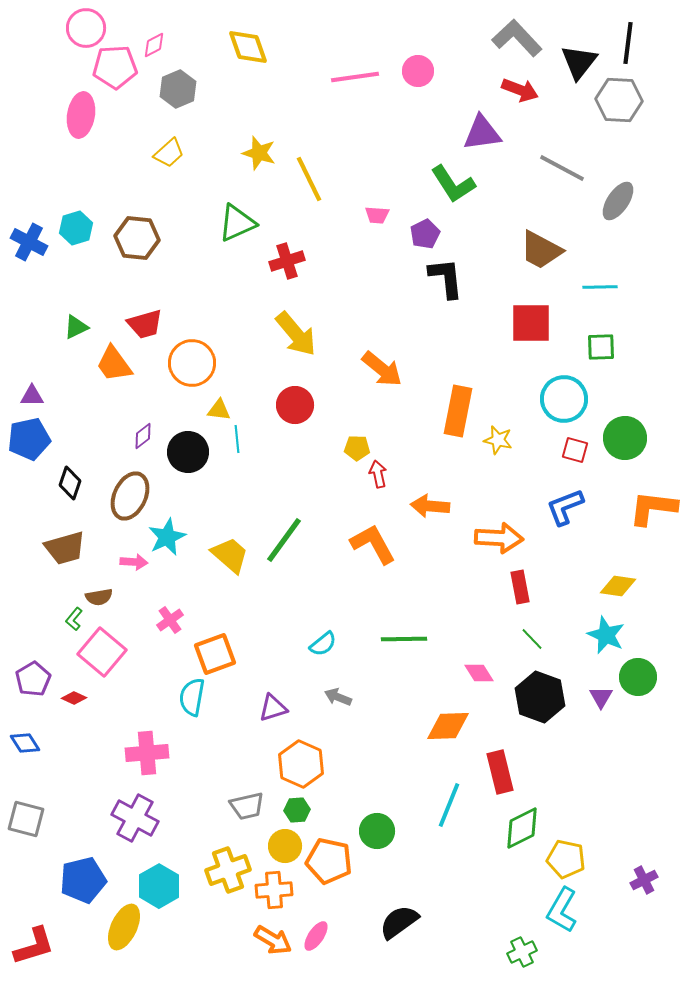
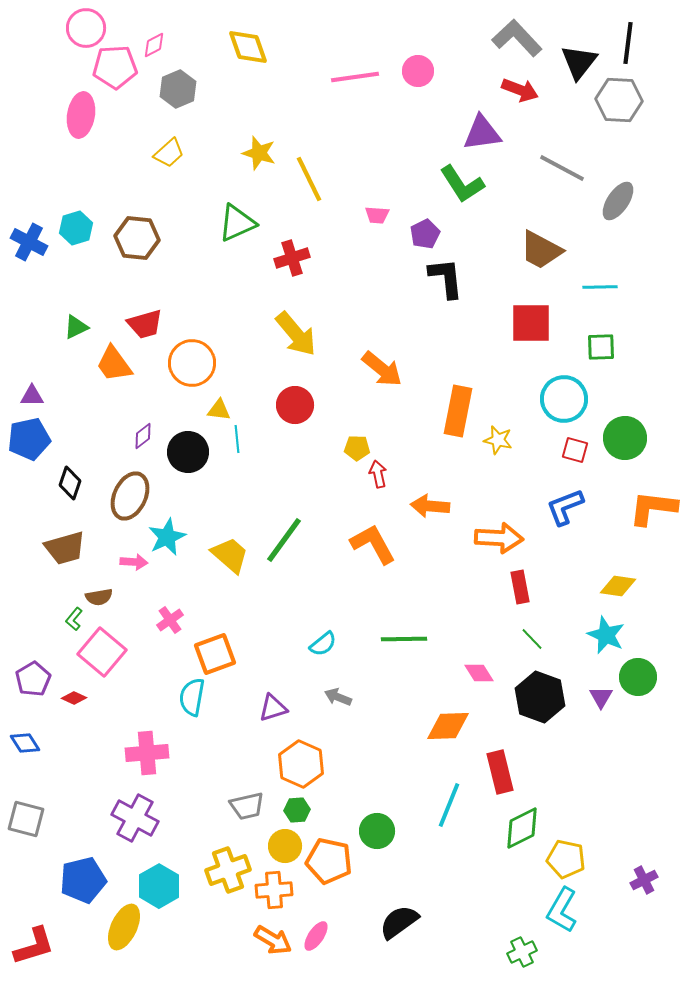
green L-shape at (453, 184): moved 9 px right
red cross at (287, 261): moved 5 px right, 3 px up
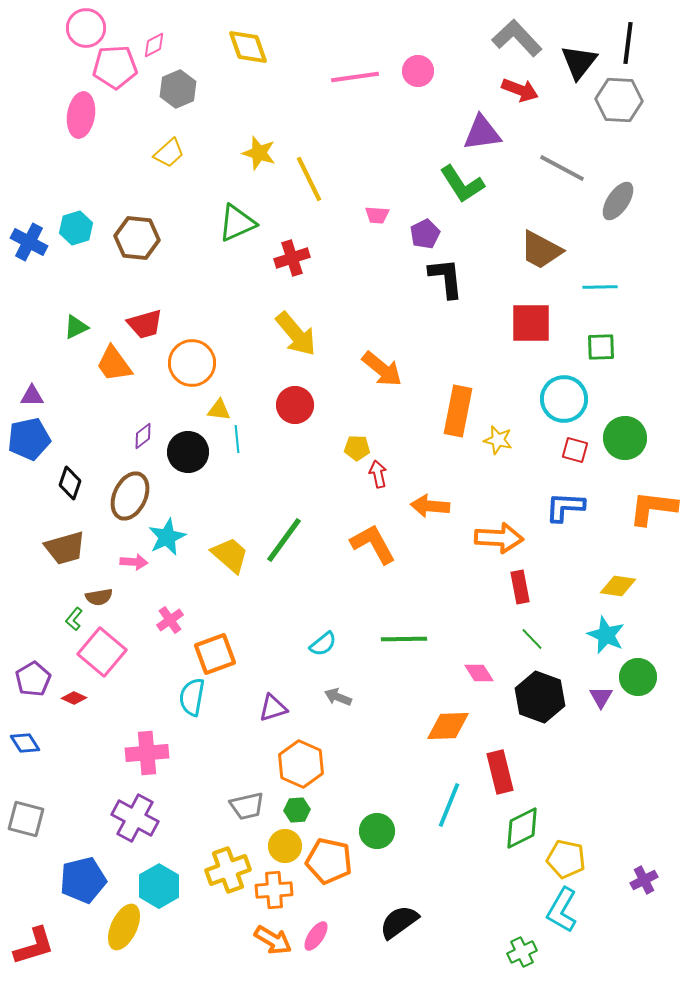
blue L-shape at (565, 507): rotated 24 degrees clockwise
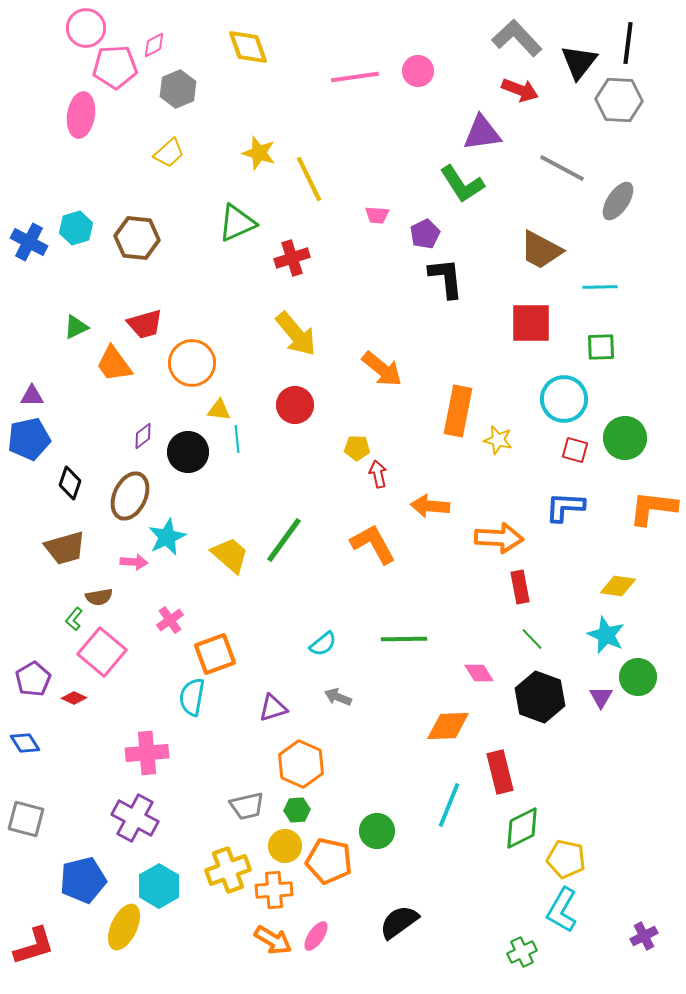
purple cross at (644, 880): moved 56 px down
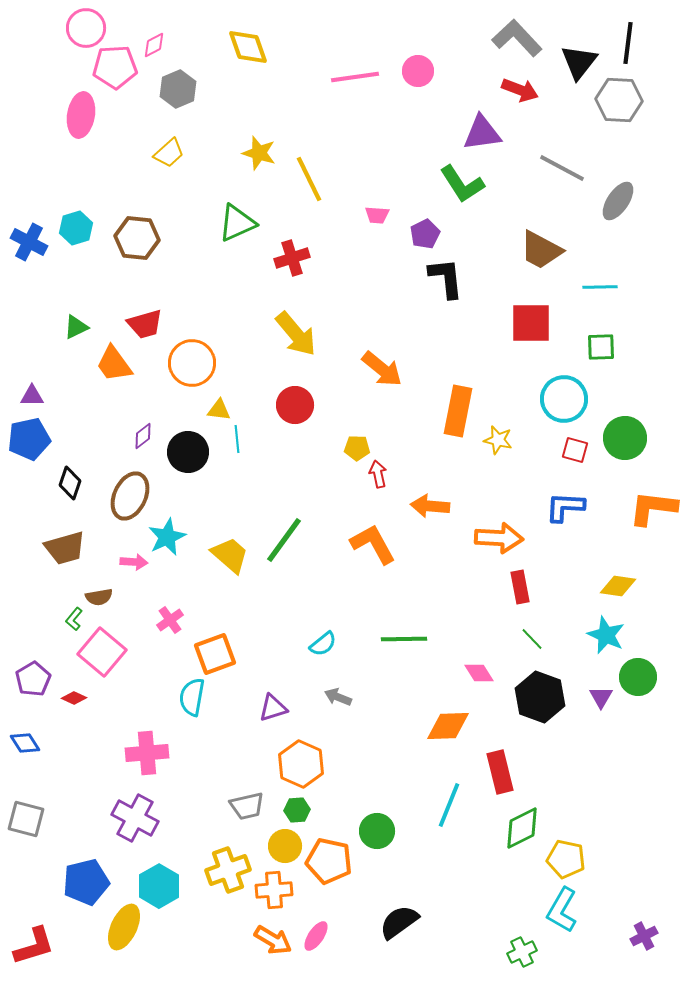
blue pentagon at (83, 880): moved 3 px right, 2 px down
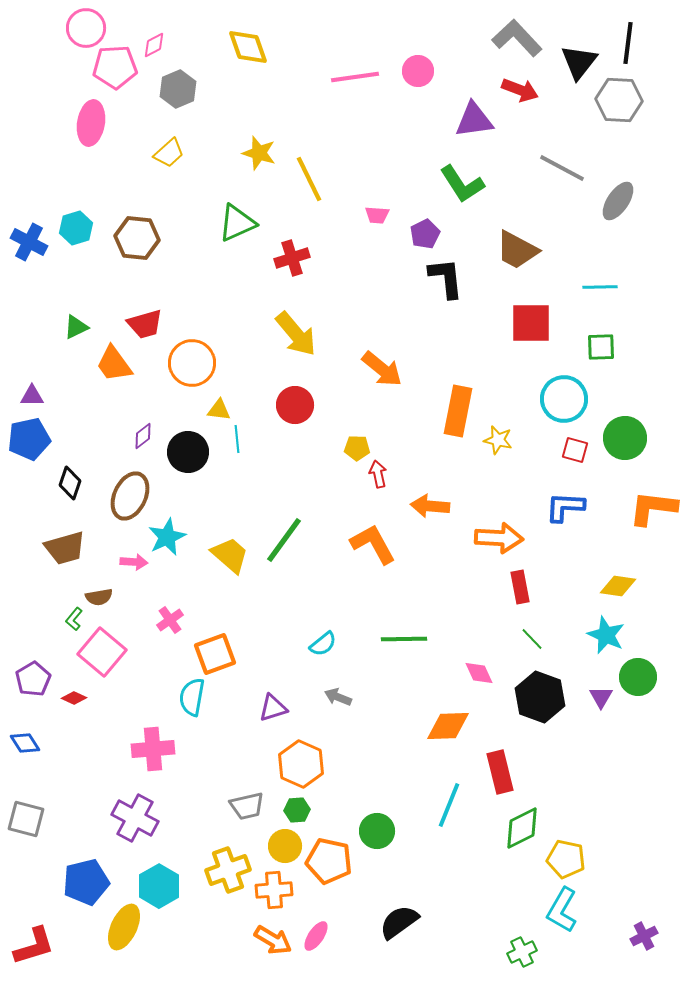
pink ellipse at (81, 115): moved 10 px right, 8 px down
purple triangle at (482, 133): moved 8 px left, 13 px up
brown trapezoid at (541, 250): moved 24 px left
pink diamond at (479, 673): rotated 8 degrees clockwise
pink cross at (147, 753): moved 6 px right, 4 px up
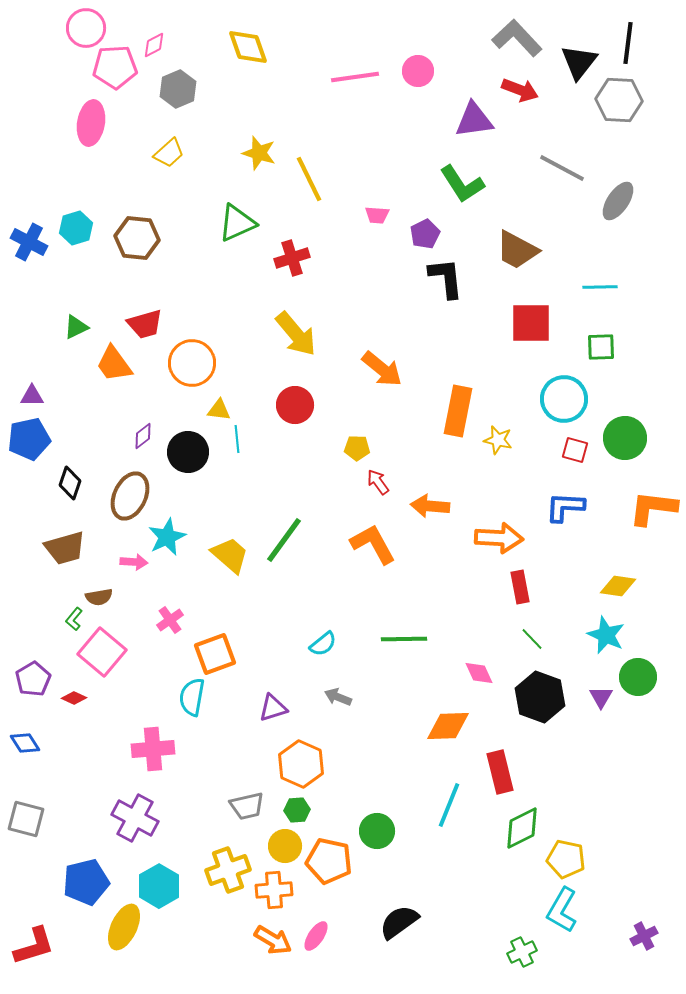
red arrow at (378, 474): moved 8 px down; rotated 24 degrees counterclockwise
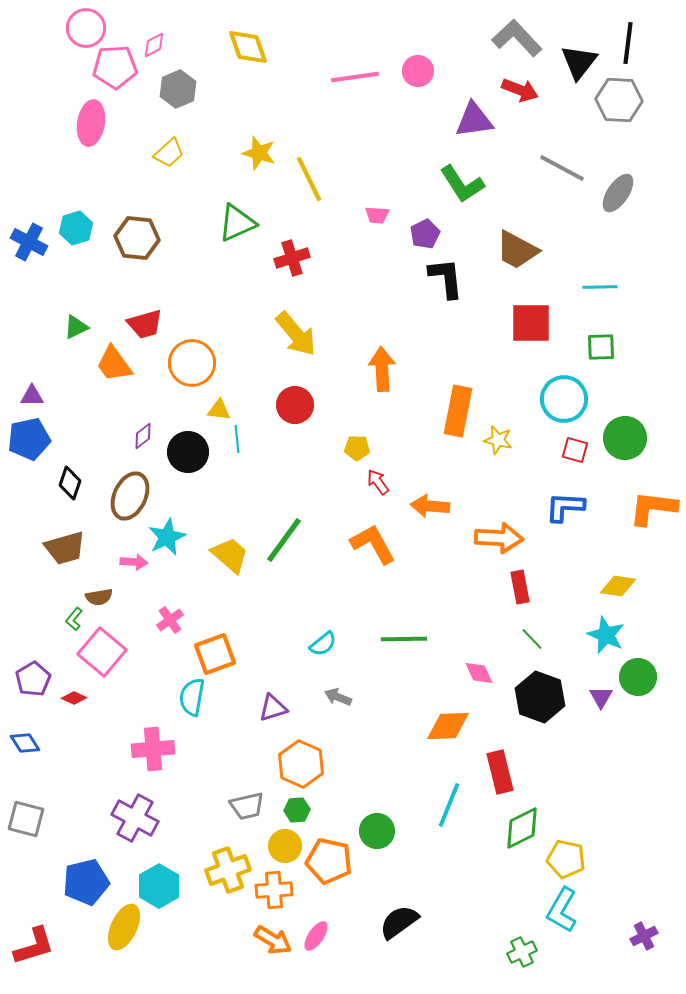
gray ellipse at (618, 201): moved 8 px up
orange arrow at (382, 369): rotated 132 degrees counterclockwise
